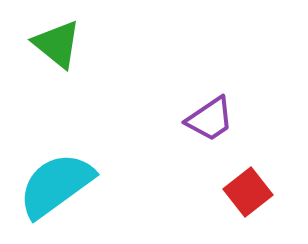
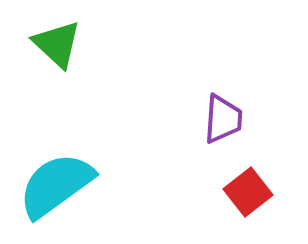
green triangle: rotated 4 degrees clockwise
purple trapezoid: moved 13 px right; rotated 52 degrees counterclockwise
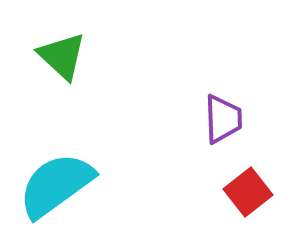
green triangle: moved 5 px right, 12 px down
purple trapezoid: rotated 6 degrees counterclockwise
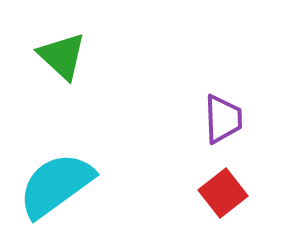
red square: moved 25 px left, 1 px down
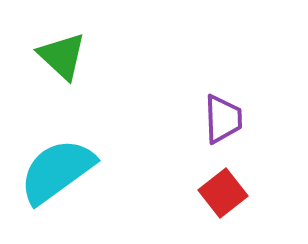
cyan semicircle: moved 1 px right, 14 px up
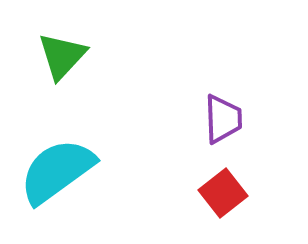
green triangle: rotated 30 degrees clockwise
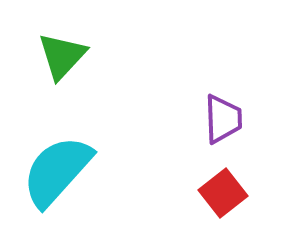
cyan semicircle: rotated 12 degrees counterclockwise
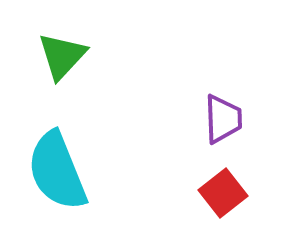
cyan semicircle: rotated 64 degrees counterclockwise
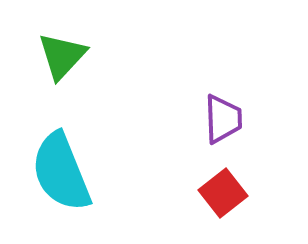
cyan semicircle: moved 4 px right, 1 px down
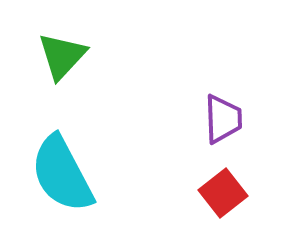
cyan semicircle: moved 1 px right, 2 px down; rotated 6 degrees counterclockwise
